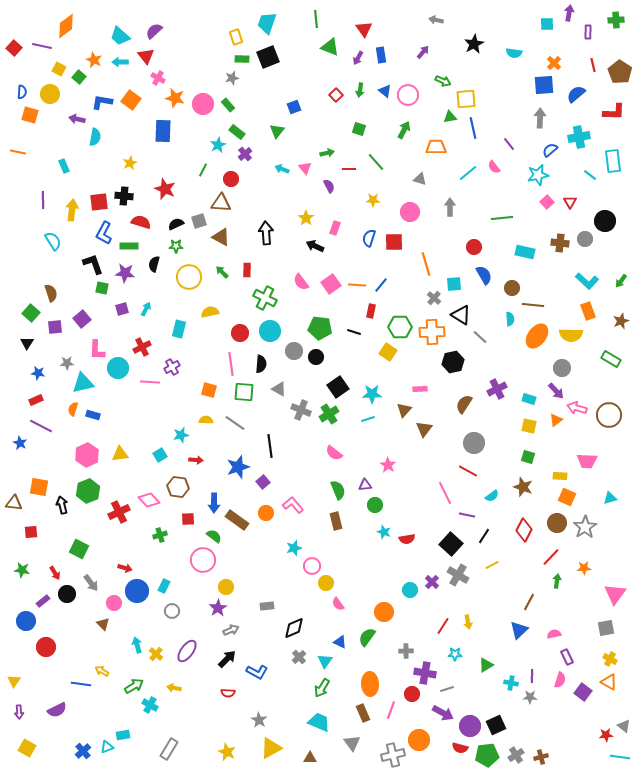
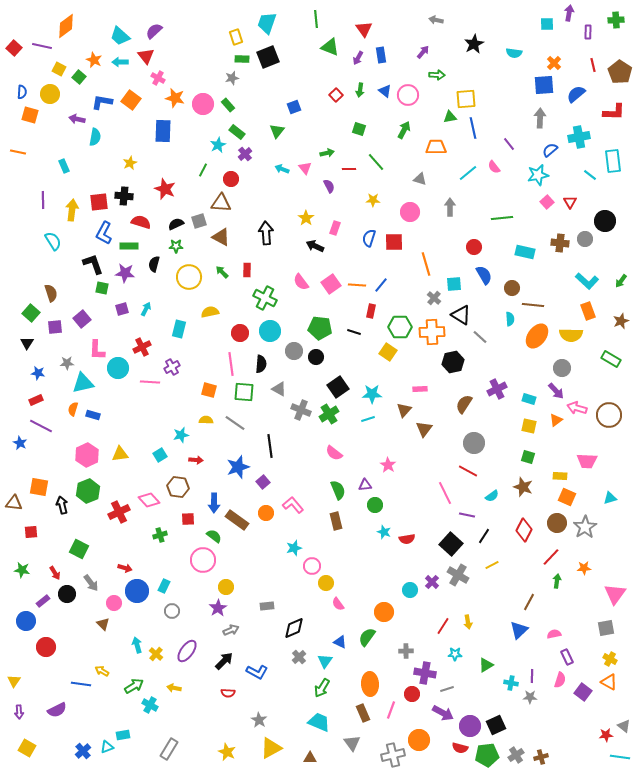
green arrow at (443, 81): moved 6 px left, 6 px up; rotated 21 degrees counterclockwise
black arrow at (227, 659): moved 3 px left, 2 px down
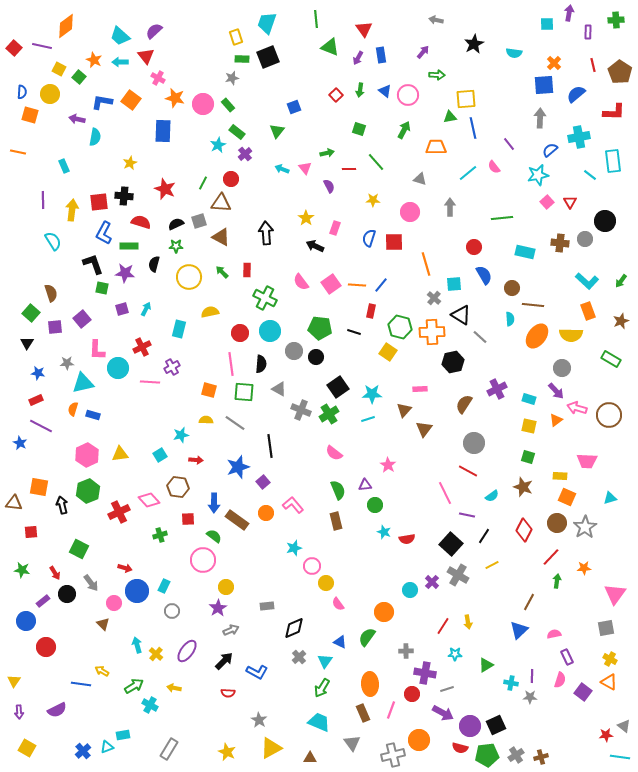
green line at (203, 170): moved 13 px down
green hexagon at (400, 327): rotated 15 degrees clockwise
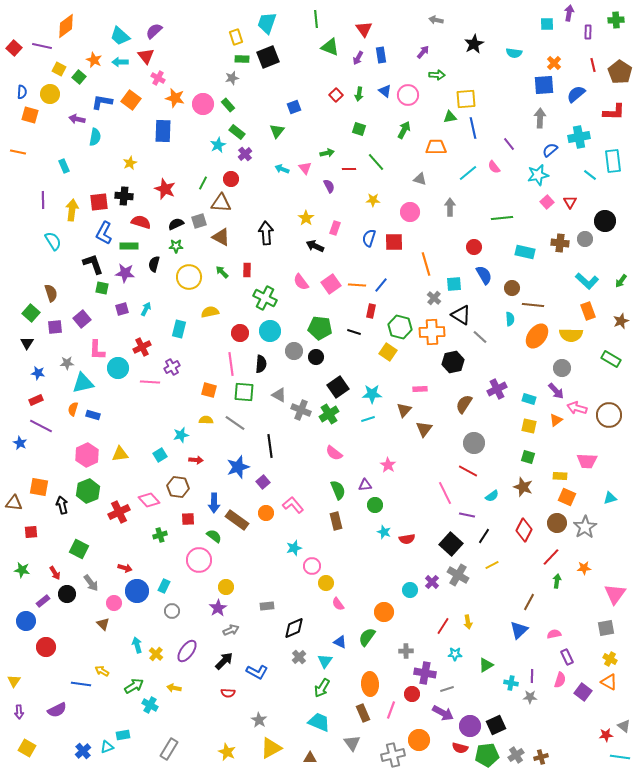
green arrow at (360, 90): moved 1 px left, 4 px down
gray triangle at (279, 389): moved 6 px down
pink circle at (203, 560): moved 4 px left
